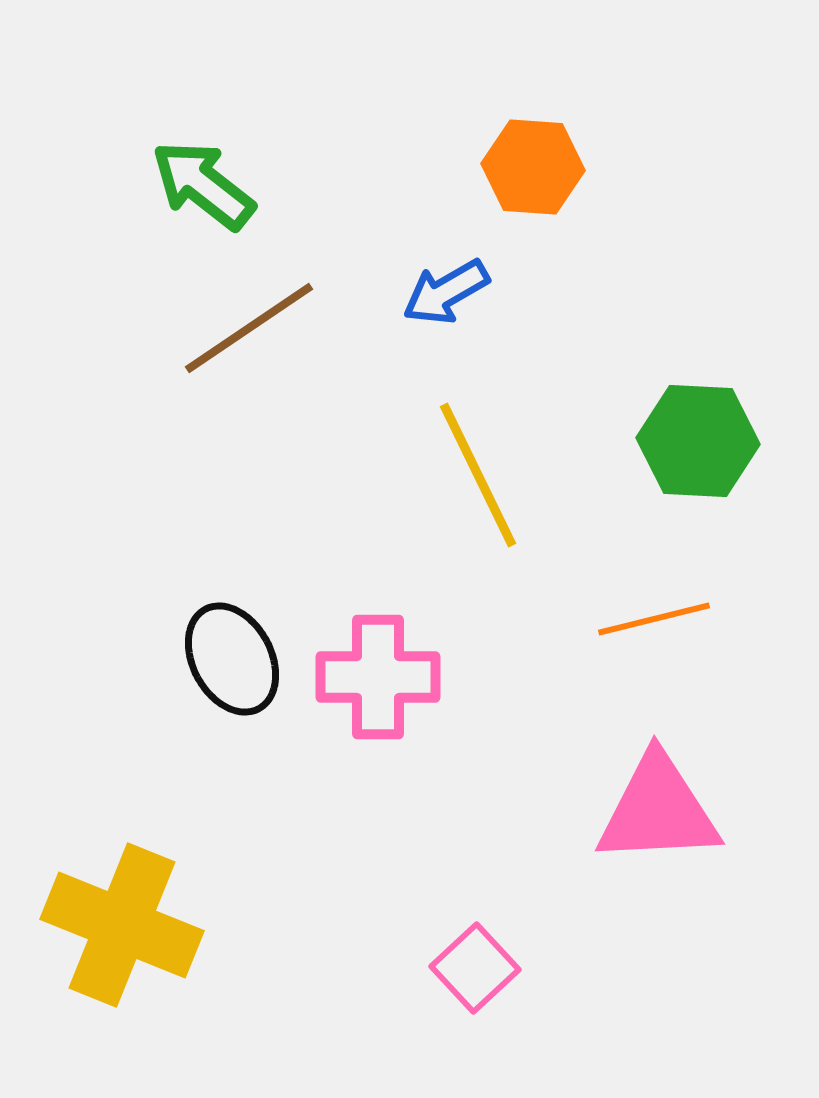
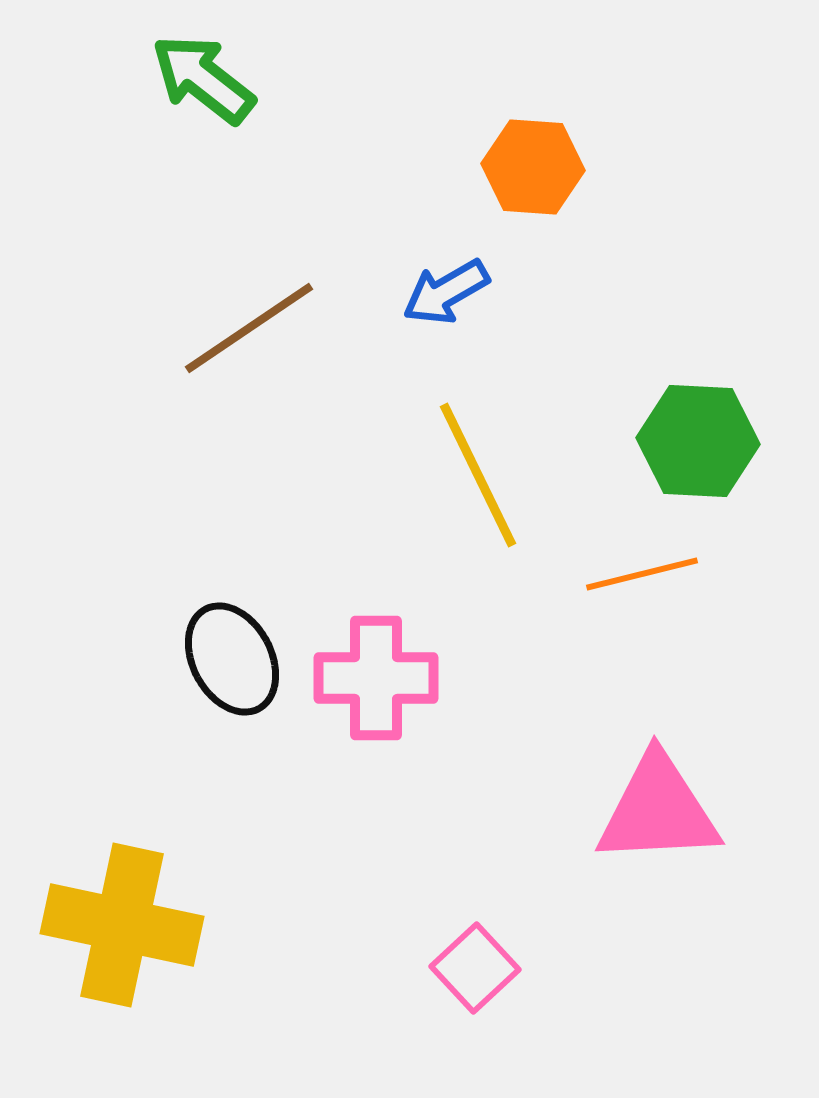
green arrow: moved 106 px up
orange line: moved 12 px left, 45 px up
pink cross: moved 2 px left, 1 px down
yellow cross: rotated 10 degrees counterclockwise
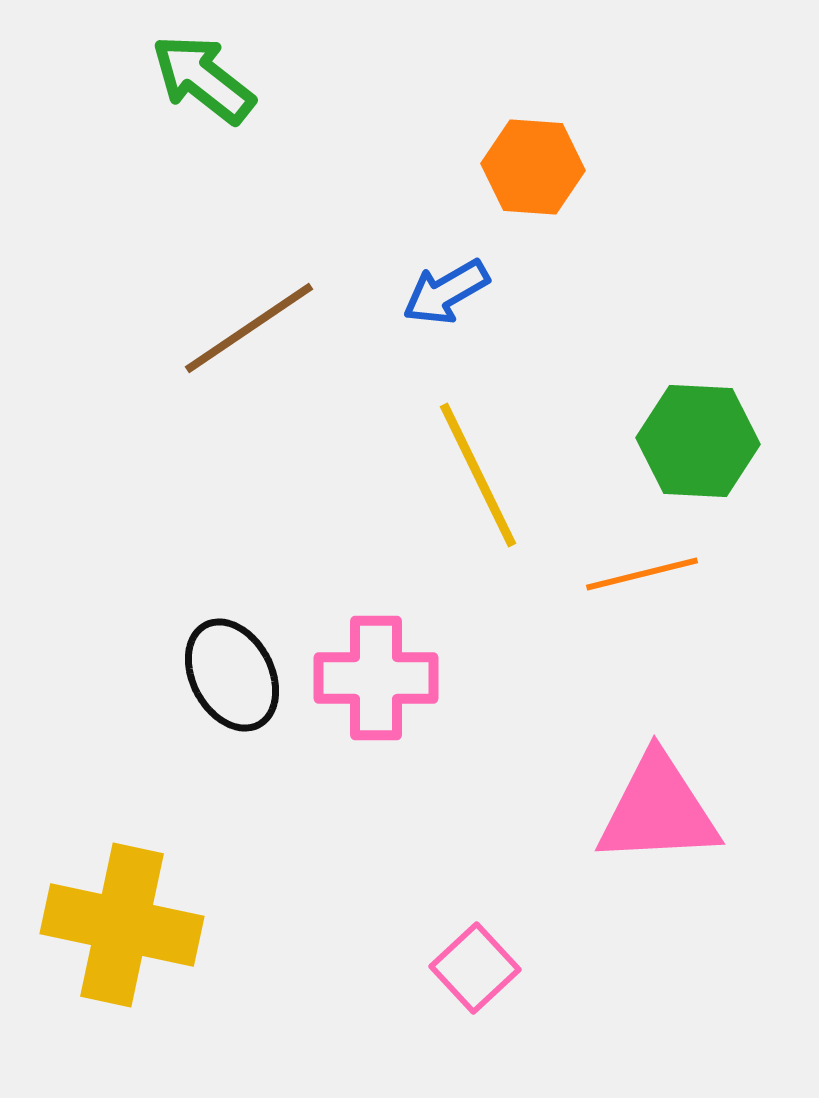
black ellipse: moved 16 px down
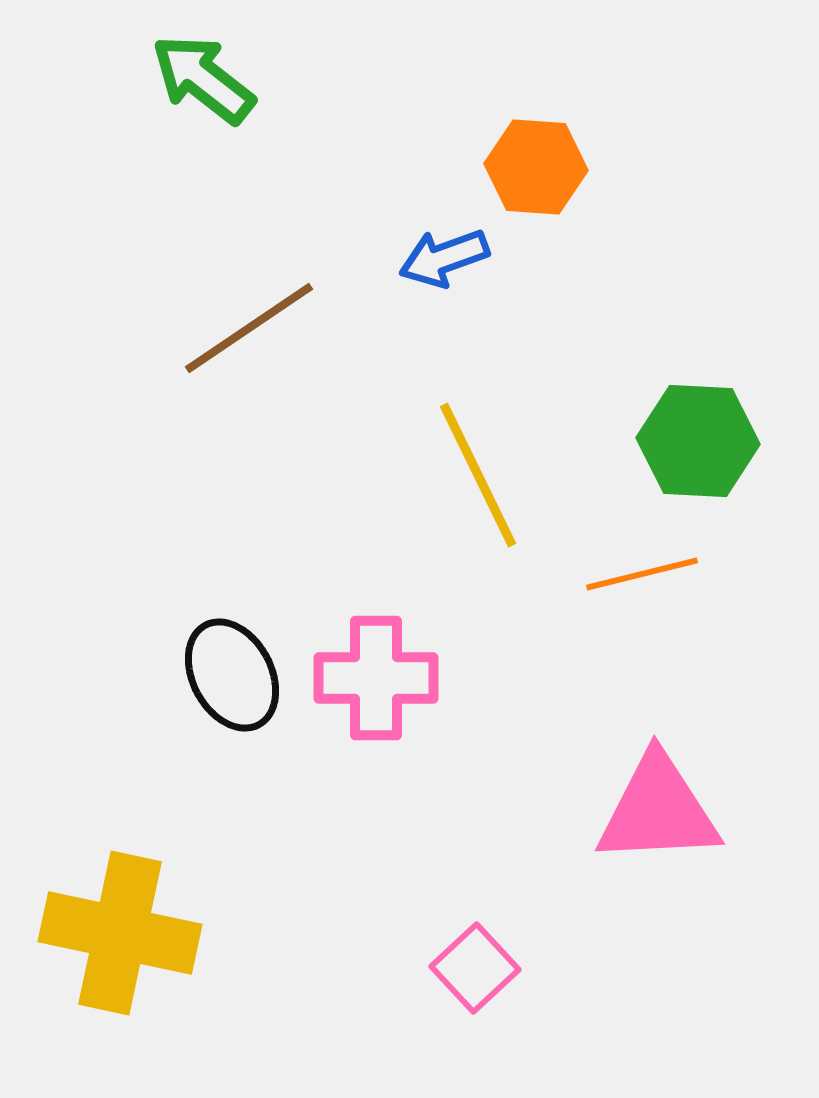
orange hexagon: moved 3 px right
blue arrow: moved 2 px left, 34 px up; rotated 10 degrees clockwise
yellow cross: moved 2 px left, 8 px down
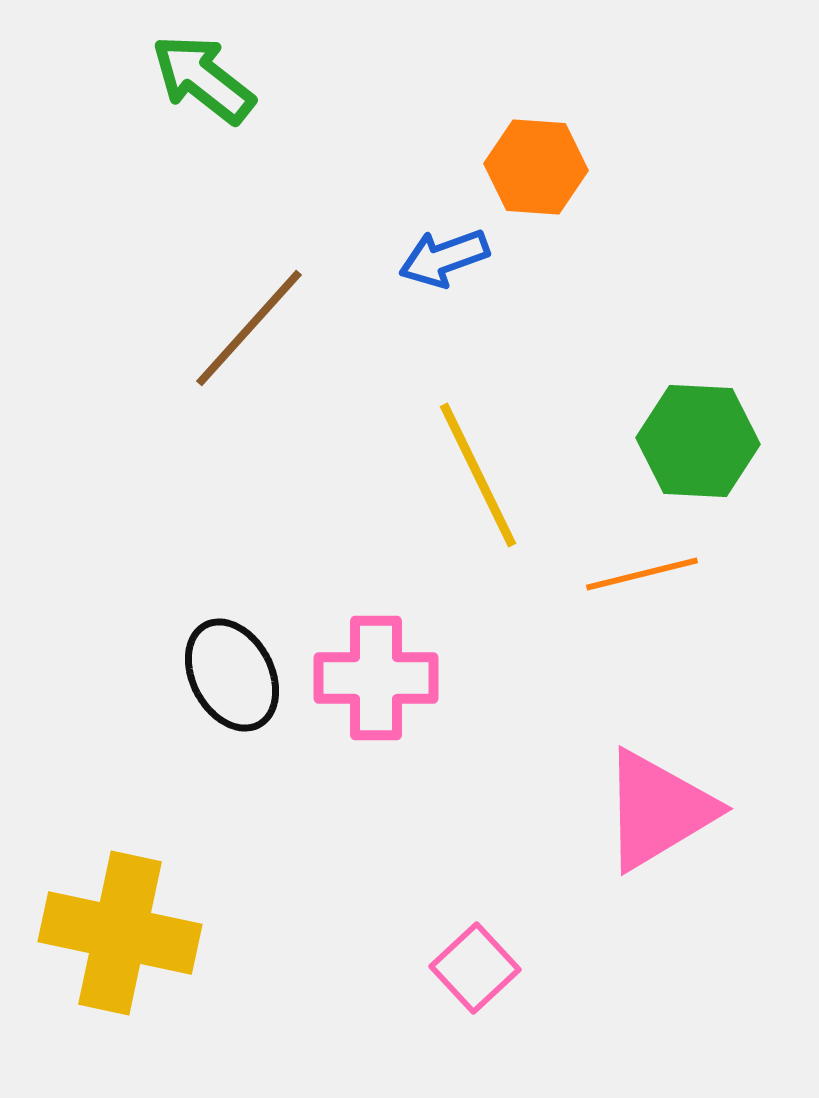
brown line: rotated 14 degrees counterclockwise
pink triangle: rotated 28 degrees counterclockwise
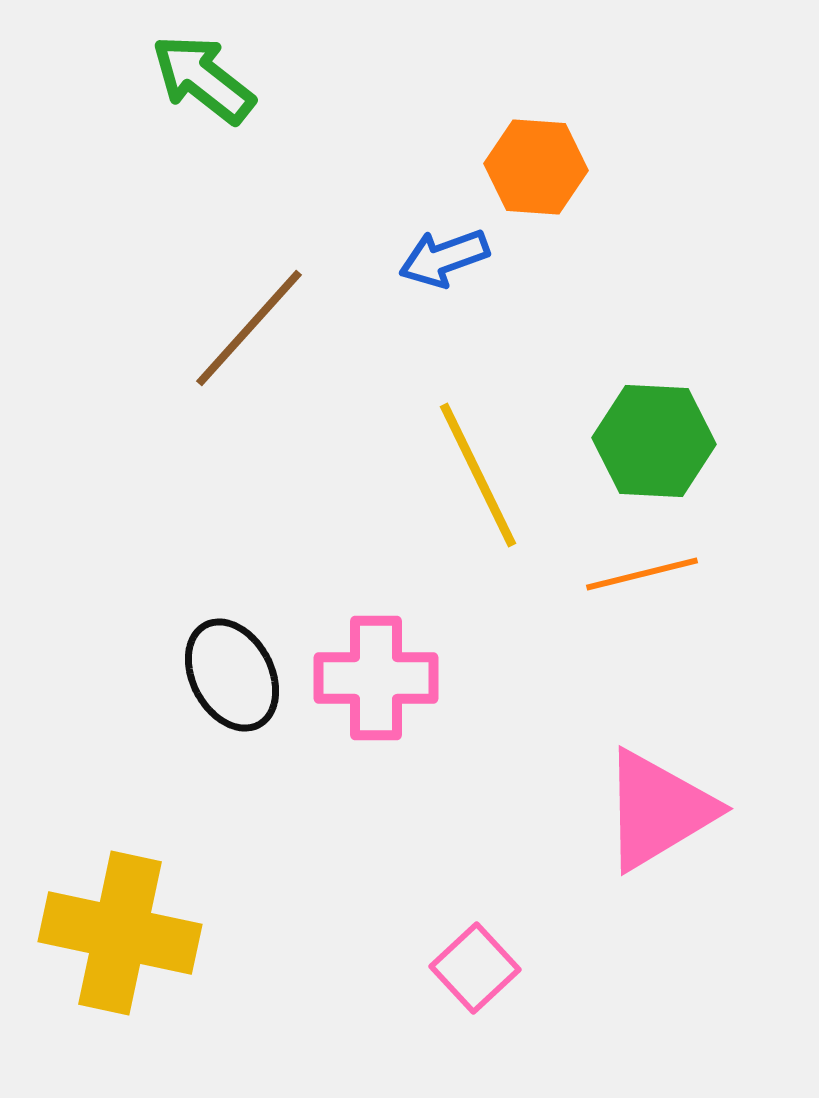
green hexagon: moved 44 px left
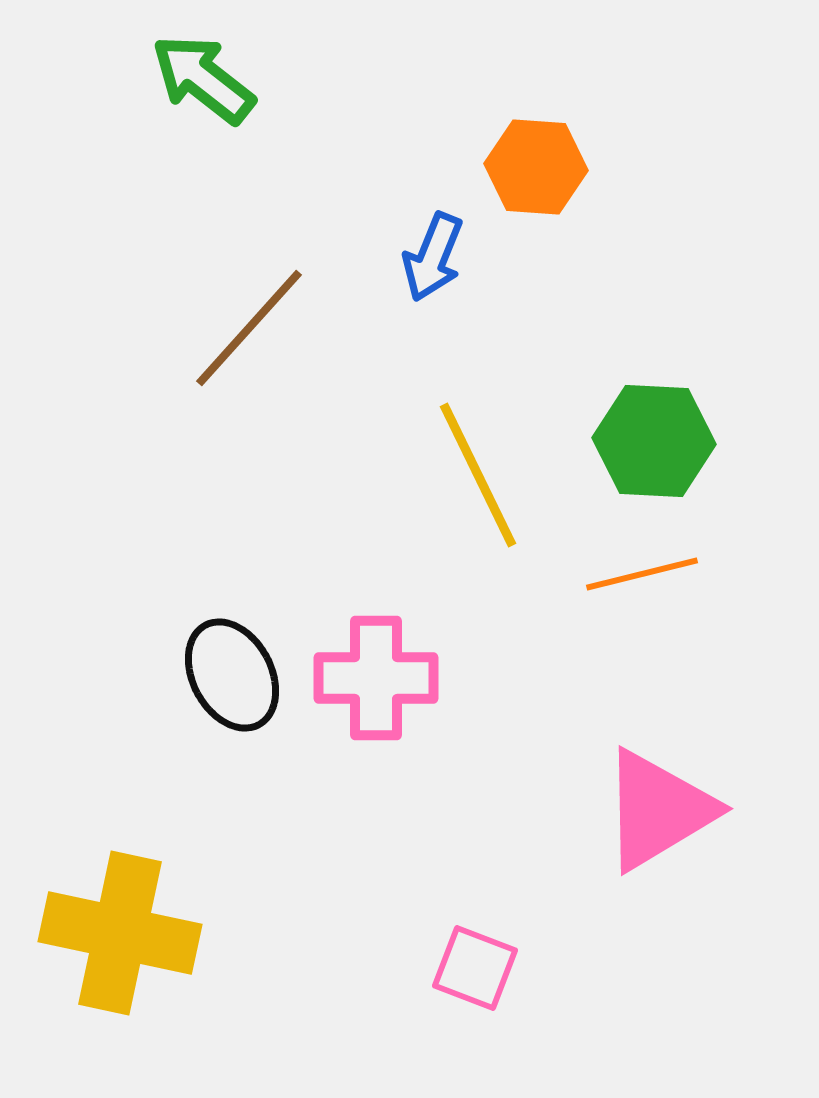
blue arrow: moved 11 px left, 1 px up; rotated 48 degrees counterclockwise
pink square: rotated 26 degrees counterclockwise
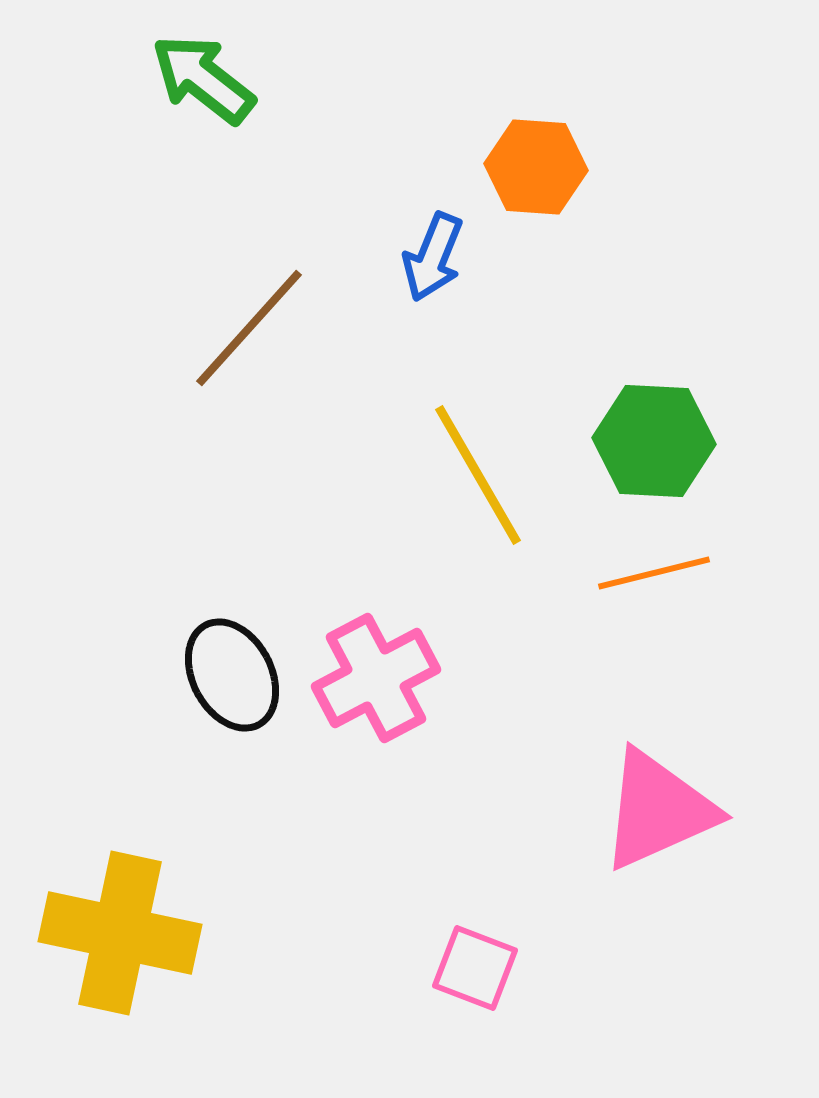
yellow line: rotated 4 degrees counterclockwise
orange line: moved 12 px right, 1 px up
pink cross: rotated 28 degrees counterclockwise
pink triangle: rotated 7 degrees clockwise
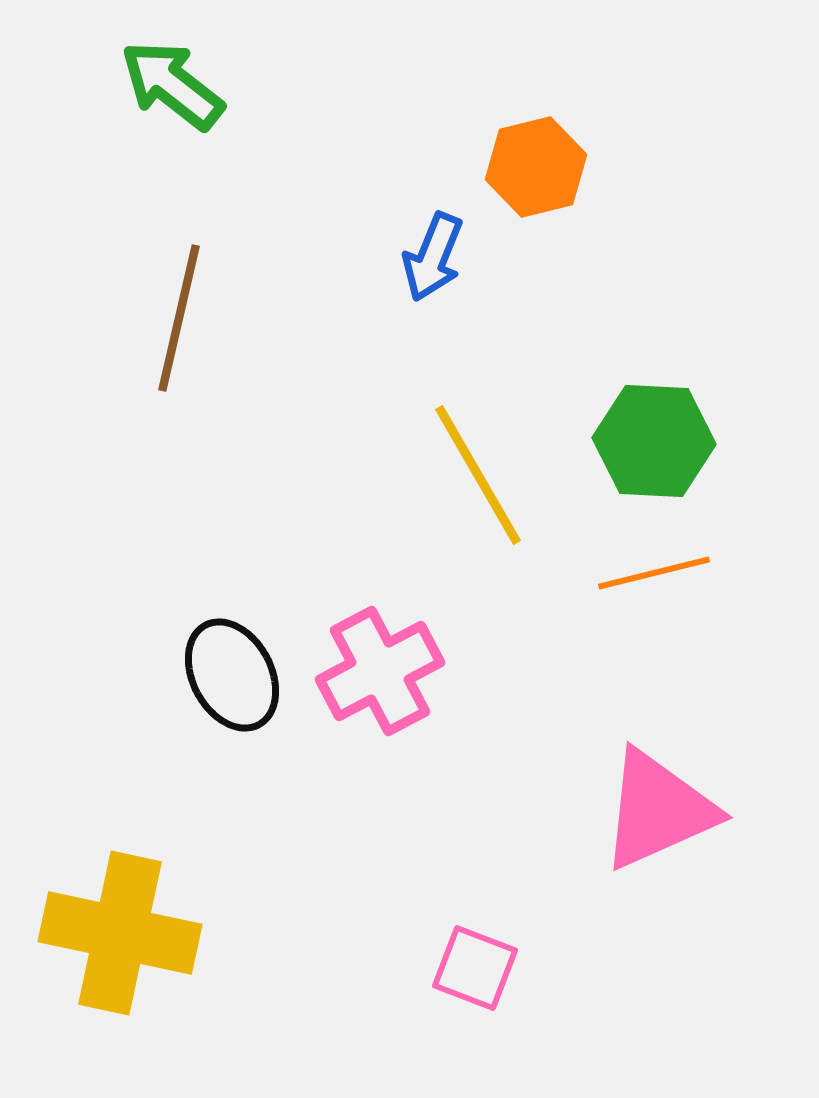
green arrow: moved 31 px left, 6 px down
orange hexagon: rotated 18 degrees counterclockwise
brown line: moved 70 px left, 10 px up; rotated 29 degrees counterclockwise
pink cross: moved 4 px right, 7 px up
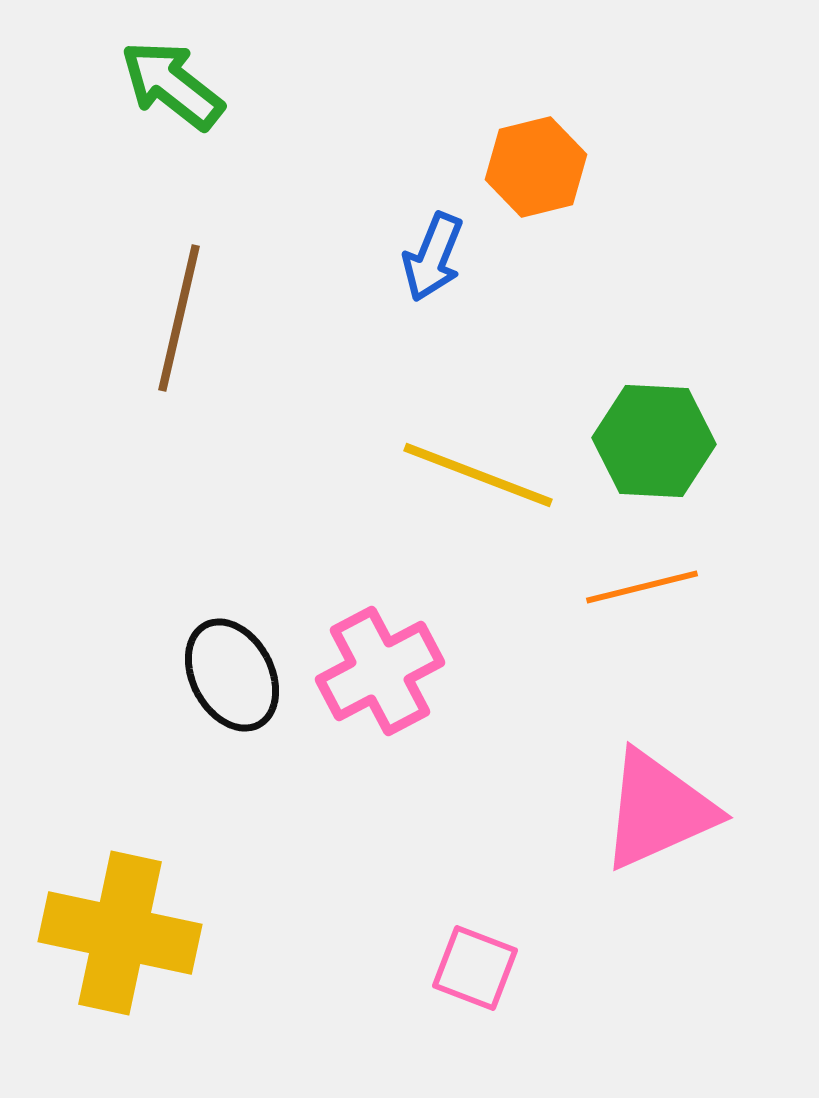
yellow line: rotated 39 degrees counterclockwise
orange line: moved 12 px left, 14 px down
